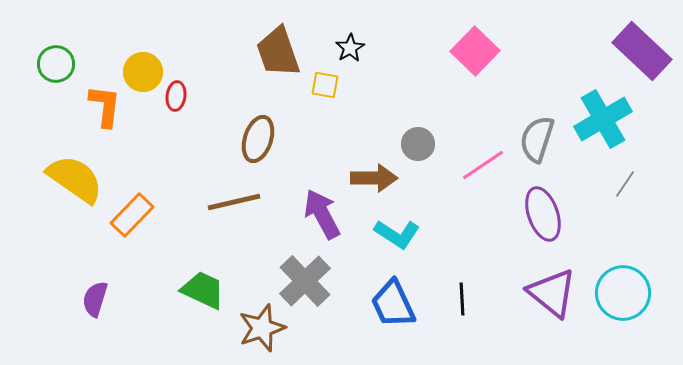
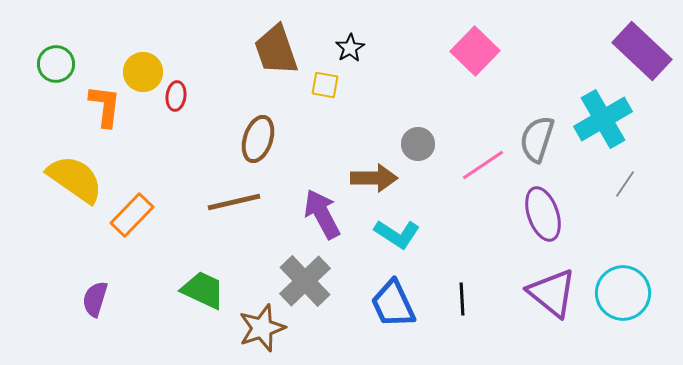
brown trapezoid: moved 2 px left, 2 px up
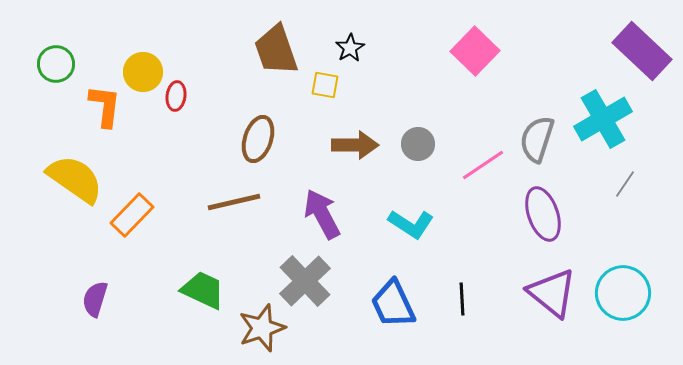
brown arrow: moved 19 px left, 33 px up
cyan L-shape: moved 14 px right, 10 px up
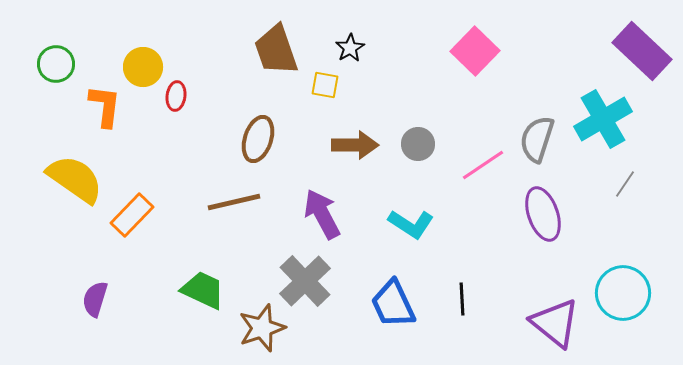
yellow circle: moved 5 px up
purple triangle: moved 3 px right, 30 px down
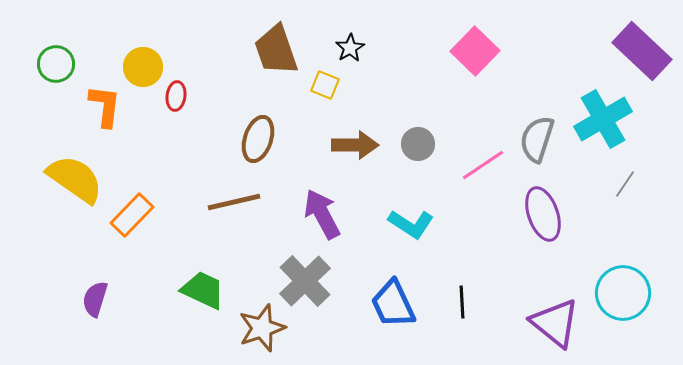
yellow square: rotated 12 degrees clockwise
black line: moved 3 px down
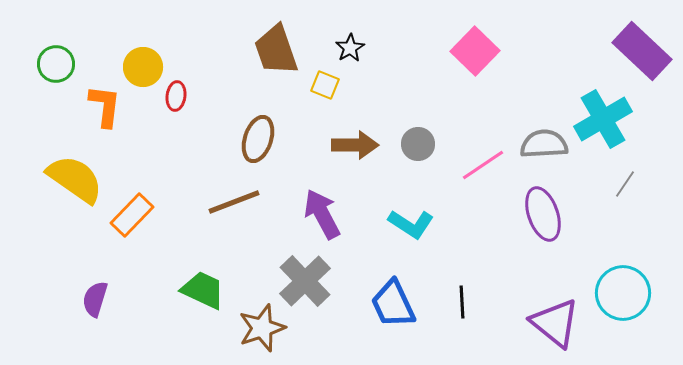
gray semicircle: moved 7 px right, 5 px down; rotated 69 degrees clockwise
brown line: rotated 8 degrees counterclockwise
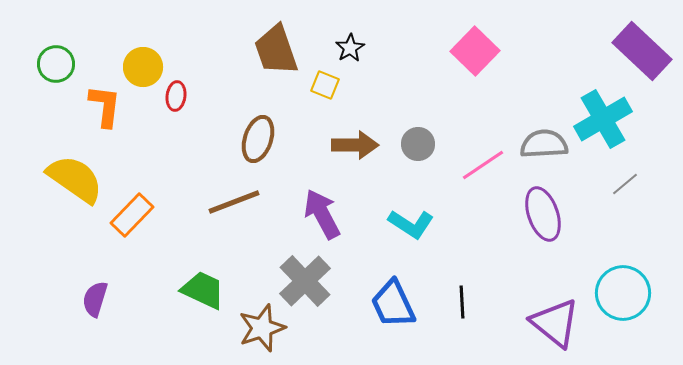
gray line: rotated 16 degrees clockwise
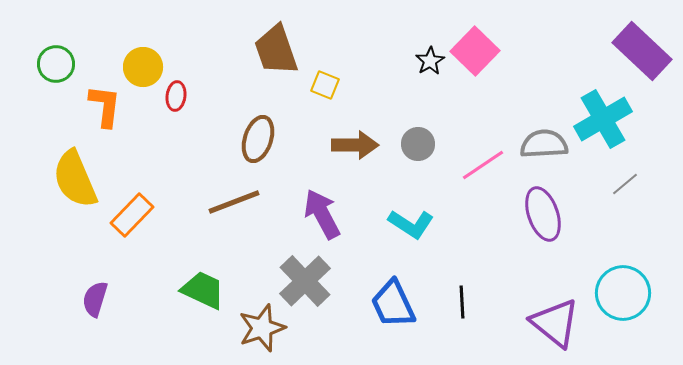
black star: moved 80 px right, 13 px down
yellow semicircle: rotated 148 degrees counterclockwise
